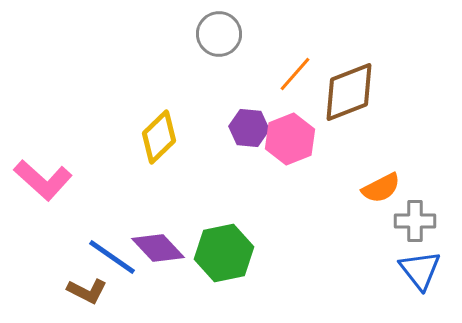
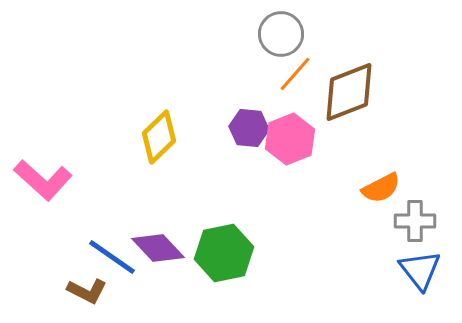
gray circle: moved 62 px right
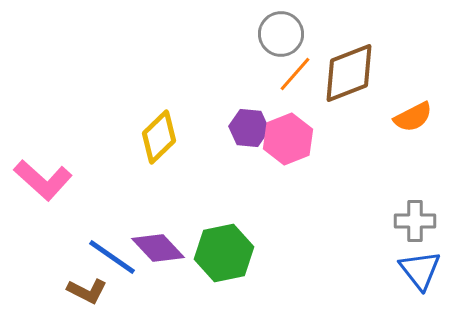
brown diamond: moved 19 px up
pink hexagon: moved 2 px left
orange semicircle: moved 32 px right, 71 px up
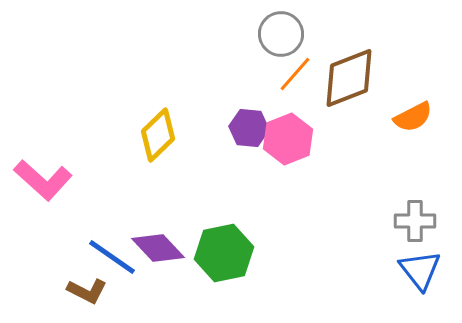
brown diamond: moved 5 px down
yellow diamond: moved 1 px left, 2 px up
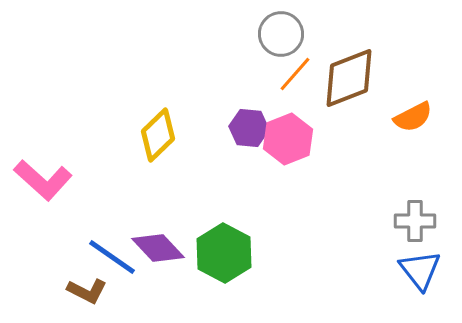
green hexagon: rotated 20 degrees counterclockwise
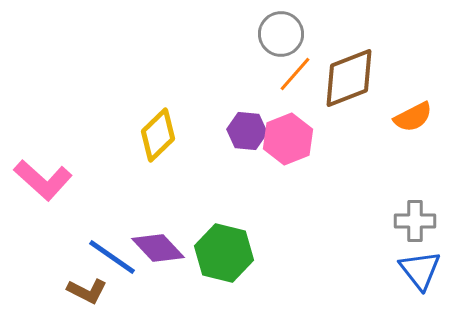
purple hexagon: moved 2 px left, 3 px down
green hexagon: rotated 14 degrees counterclockwise
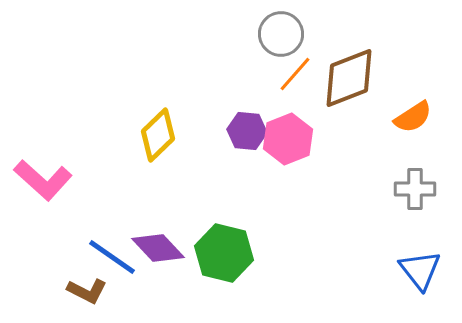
orange semicircle: rotated 6 degrees counterclockwise
gray cross: moved 32 px up
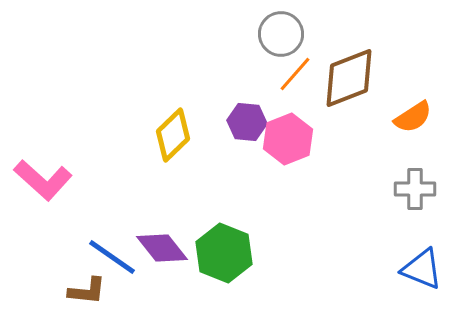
purple hexagon: moved 9 px up
yellow diamond: moved 15 px right
purple diamond: moved 4 px right; rotated 4 degrees clockwise
green hexagon: rotated 8 degrees clockwise
blue triangle: moved 2 px right, 1 px up; rotated 30 degrees counterclockwise
brown L-shape: rotated 21 degrees counterclockwise
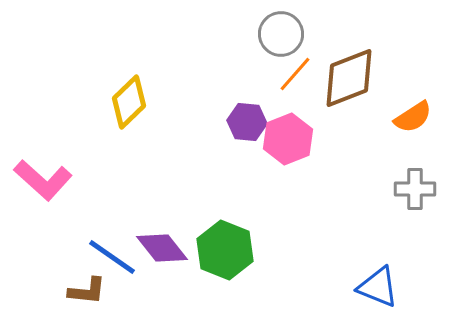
yellow diamond: moved 44 px left, 33 px up
green hexagon: moved 1 px right, 3 px up
blue triangle: moved 44 px left, 18 px down
